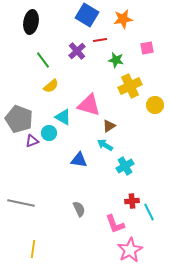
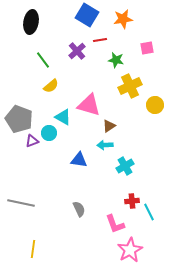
cyan arrow: rotated 35 degrees counterclockwise
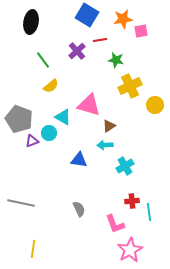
pink square: moved 6 px left, 17 px up
cyan line: rotated 18 degrees clockwise
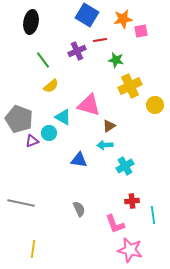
purple cross: rotated 18 degrees clockwise
cyan line: moved 4 px right, 3 px down
pink star: rotated 30 degrees counterclockwise
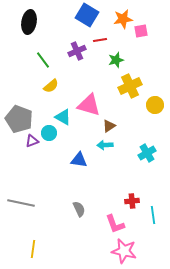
black ellipse: moved 2 px left
green star: rotated 28 degrees counterclockwise
cyan cross: moved 22 px right, 13 px up
pink star: moved 6 px left, 1 px down
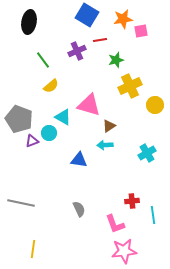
pink star: rotated 20 degrees counterclockwise
